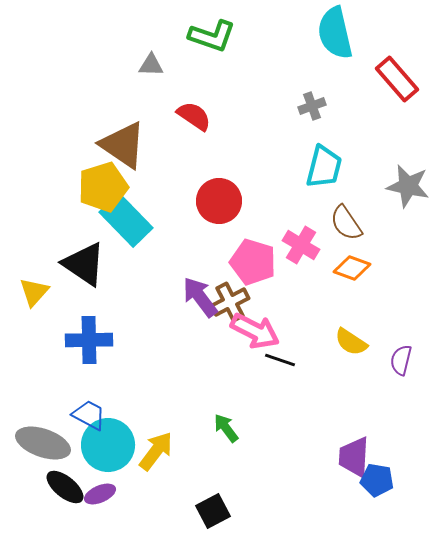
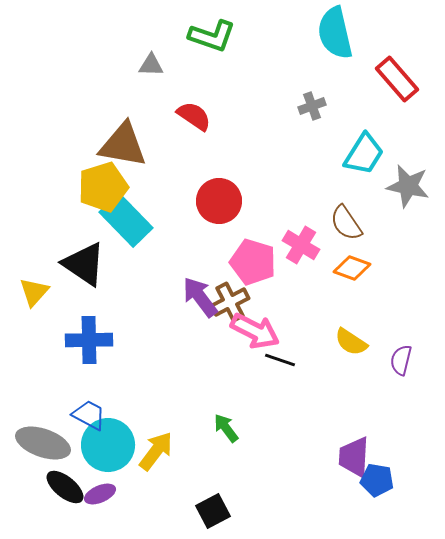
brown triangle: rotated 24 degrees counterclockwise
cyan trapezoid: moved 40 px right, 13 px up; rotated 18 degrees clockwise
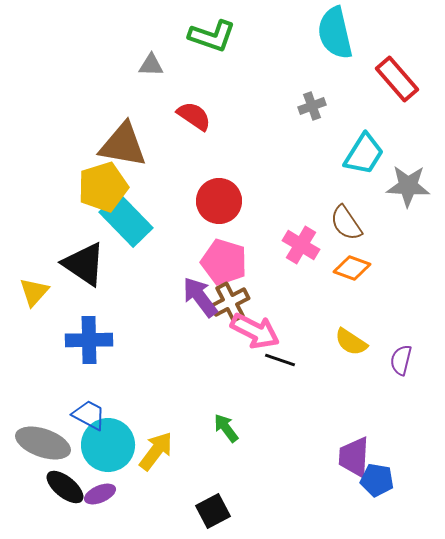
gray star: rotated 9 degrees counterclockwise
pink pentagon: moved 29 px left
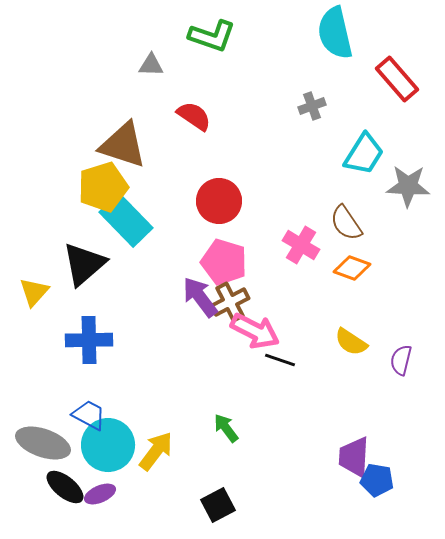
brown triangle: rotated 8 degrees clockwise
black triangle: rotated 45 degrees clockwise
black square: moved 5 px right, 6 px up
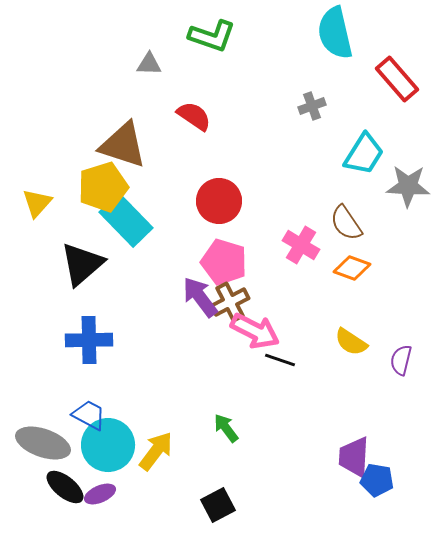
gray triangle: moved 2 px left, 1 px up
black triangle: moved 2 px left
yellow triangle: moved 3 px right, 89 px up
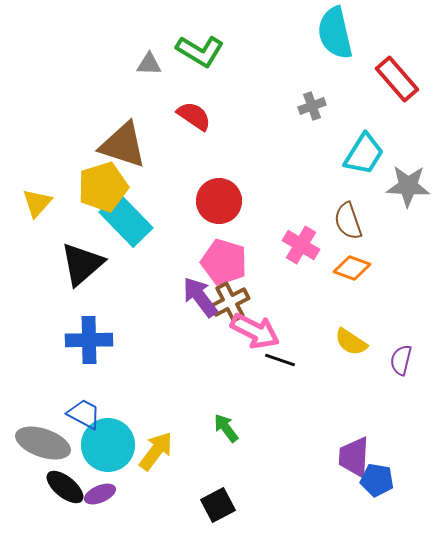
green L-shape: moved 12 px left, 15 px down; rotated 12 degrees clockwise
brown semicircle: moved 2 px right, 2 px up; rotated 15 degrees clockwise
blue trapezoid: moved 5 px left, 1 px up
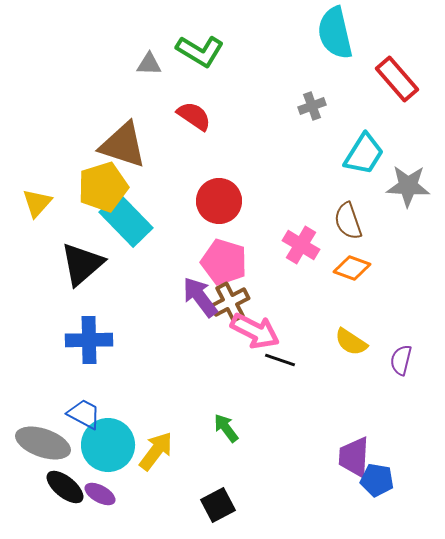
purple ellipse: rotated 52 degrees clockwise
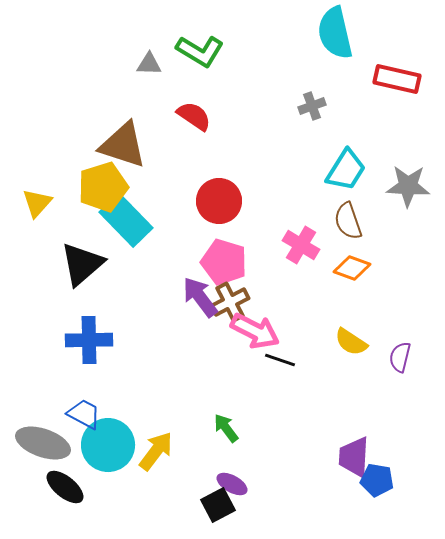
red rectangle: rotated 36 degrees counterclockwise
cyan trapezoid: moved 18 px left, 16 px down
purple semicircle: moved 1 px left, 3 px up
purple ellipse: moved 132 px right, 10 px up
